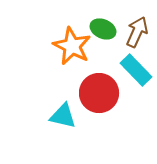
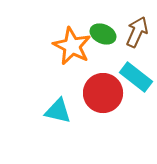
green ellipse: moved 5 px down
cyan rectangle: moved 7 px down; rotated 8 degrees counterclockwise
red circle: moved 4 px right
cyan triangle: moved 5 px left, 5 px up
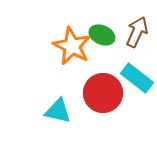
green ellipse: moved 1 px left, 1 px down
cyan rectangle: moved 1 px right, 1 px down
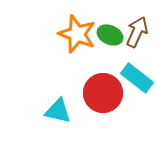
green ellipse: moved 8 px right
orange star: moved 5 px right, 12 px up; rotated 6 degrees counterclockwise
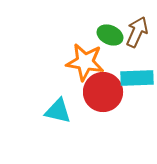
orange star: moved 8 px right, 28 px down; rotated 12 degrees counterclockwise
cyan rectangle: rotated 40 degrees counterclockwise
red circle: moved 1 px up
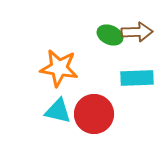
brown arrow: rotated 64 degrees clockwise
orange star: moved 26 px left, 6 px down
red circle: moved 9 px left, 22 px down
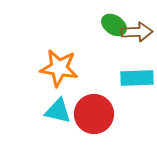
green ellipse: moved 4 px right, 10 px up; rotated 10 degrees clockwise
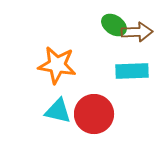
orange star: moved 2 px left, 3 px up
cyan rectangle: moved 5 px left, 7 px up
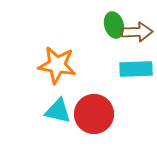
green ellipse: rotated 40 degrees clockwise
cyan rectangle: moved 4 px right, 2 px up
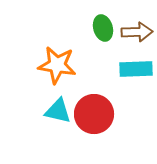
green ellipse: moved 11 px left, 3 px down
